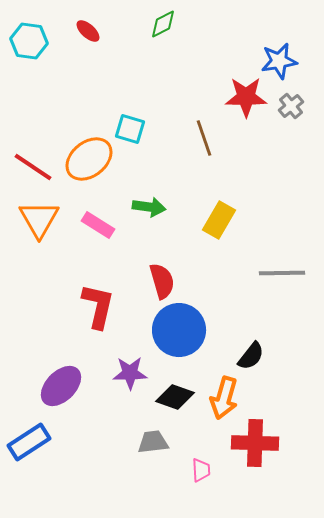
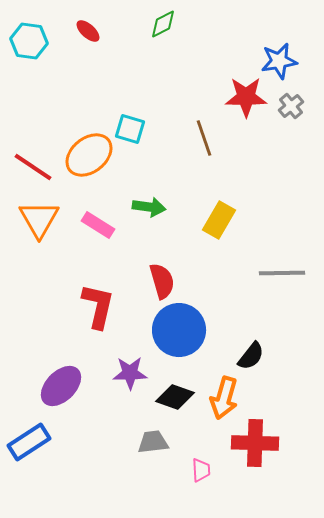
orange ellipse: moved 4 px up
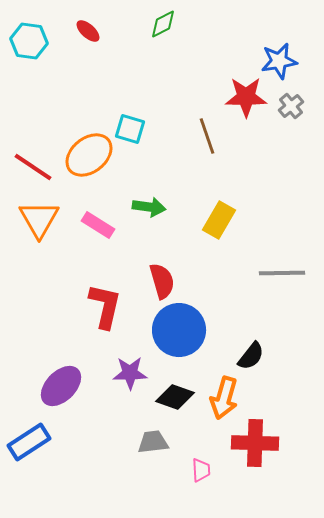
brown line: moved 3 px right, 2 px up
red L-shape: moved 7 px right
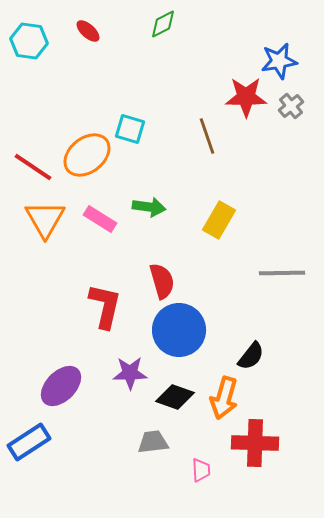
orange ellipse: moved 2 px left
orange triangle: moved 6 px right
pink rectangle: moved 2 px right, 6 px up
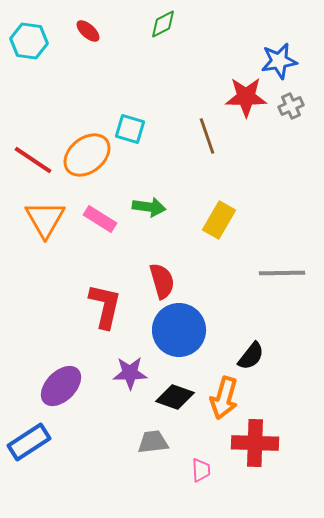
gray cross: rotated 15 degrees clockwise
red line: moved 7 px up
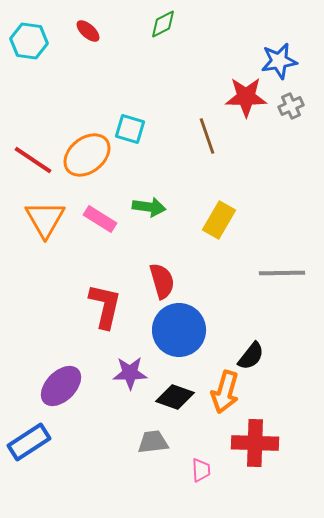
orange arrow: moved 1 px right, 6 px up
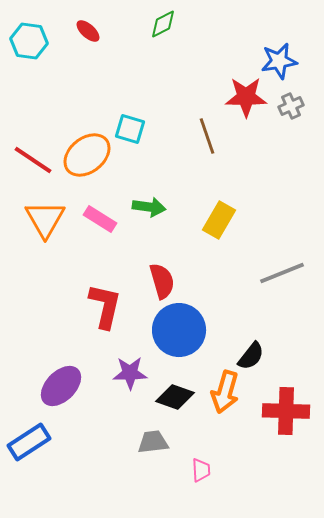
gray line: rotated 21 degrees counterclockwise
red cross: moved 31 px right, 32 px up
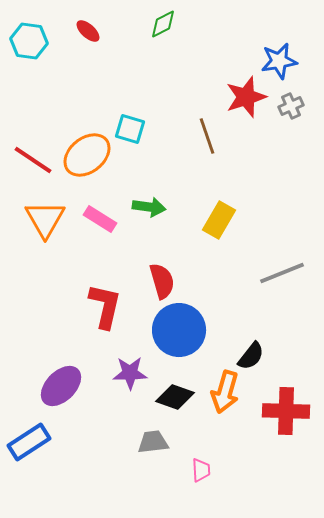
red star: rotated 18 degrees counterclockwise
